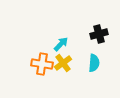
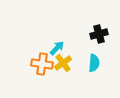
cyan arrow: moved 4 px left, 4 px down
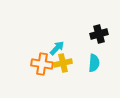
yellow cross: rotated 24 degrees clockwise
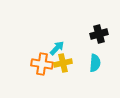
cyan semicircle: moved 1 px right
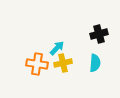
orange cross: moved 5 px left
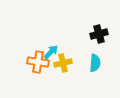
cyan arrow: moved 6 px left, 4 px down
orange cross: moved 1 px right, 2 px up
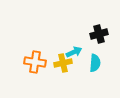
cyan arrow: moved 23 px right; rotated 21 degrees clockwise
orange cross: moved 3 px left
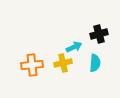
cyan arrow: moved 5 px up
orange cross: moved 3 px left, 3 px down; rotated 15 degrees counterclockwise
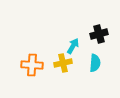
cyan arrow: moved 1 px left, 1 px up; rotated 35 degrees counterclockwise
orange cross: rotated 10 degrees clockwise
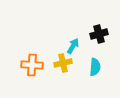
cyan semicircle: moved 4 px down
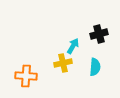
orange cross: moved 6 px left, 11 px down
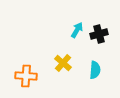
cyan arrow: moved 4 px right, 16 px up
yellow cross: rotated 36 degrees counterclockwise
cyan semicircle: moved 3 px down
